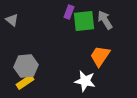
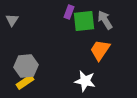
gray triangle: rotated 24 degrees clockwise
orange trapezoid: moved 6 px up
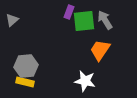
gray triangle: rotated 16 degrees clockwise
yellow rectangle: rotated 48 degrees clockwise
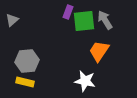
purple rectangle: moved 1 px left
orange trapezoid: moved 1 px left, 1 px down
gray hexagon: moved 1 px right, 5 px up
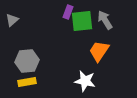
green square: moved 2 px left
yellow rectangle: moved 2 px right; rotated 24 degrees counterclockwise
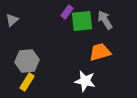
purple rectangle: moved 1 px left; rotated 16 degrees clockwise
orange trapezoid: moved 1 px right, 1 px down; rotated 40 degrees clockwise
yellow rectangle: rotated 48 degrees counterclockwise
